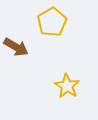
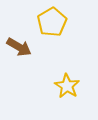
brown arrow: moved 3 px right
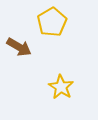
yellow star: moved 6 px left, 1 px down
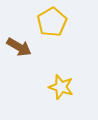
yellow star: rotated 15 degrees counterclockwise
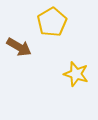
yellow star: moved 15 px right, 13 px up
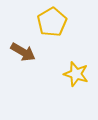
brown arrow: moved 4 px right, 5 px down
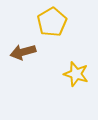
brown arrow: rotated 135 degrees clockwise
